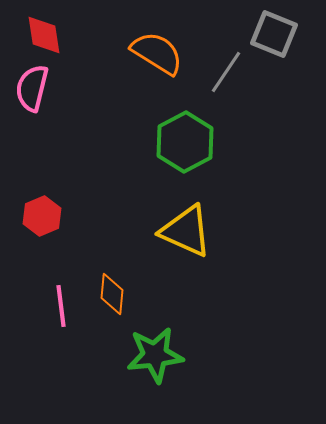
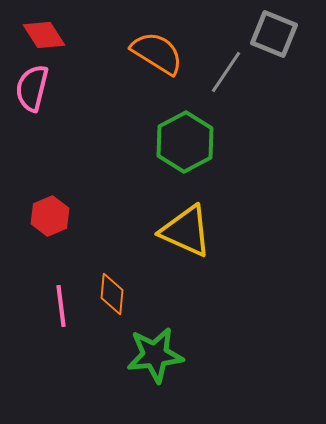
red diamond: rotated 24 degrees counterclockwise
red hexagon: moved 8 px right
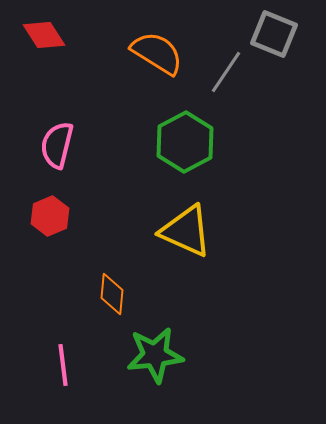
pink semicircle: moved 25 px right, 57 px down
pink line: moved 2 px right, 59 px down
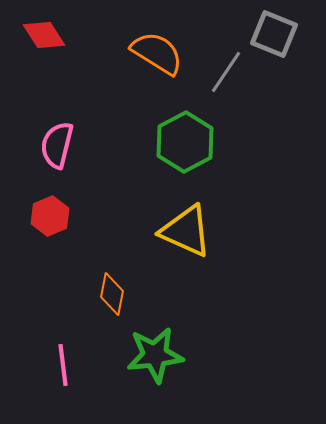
orange diamond: rotated 6 degrees clockwise
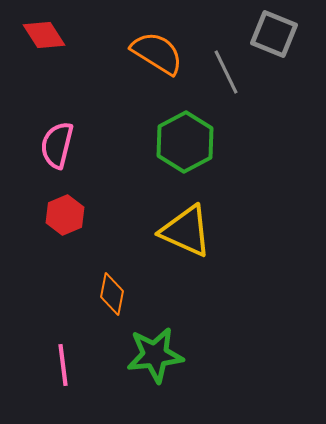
gray line: rotated 60 degrees counterclockwise
red hexagon: moved 15 px right, 1 px up
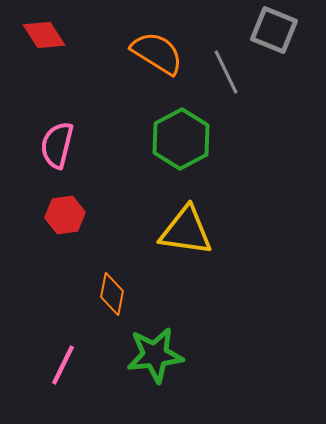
gray square: moved 4 px up
green hexagon: moved 4 px left, 3 px up
red hexagon: rotated 15 degrees clockwise
yellow triangle: rotated 16 degrees counterclockwise
pink line: rotated 33 degrees clockwise
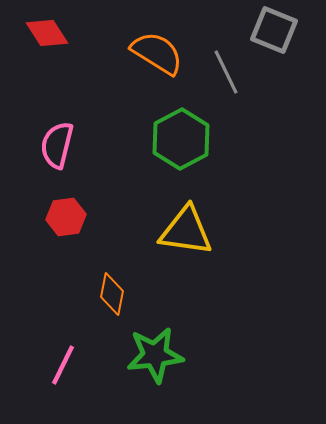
red diamond: moved 3 px right, 2 px up
red hexagon: moved 1 px right, 2 px down
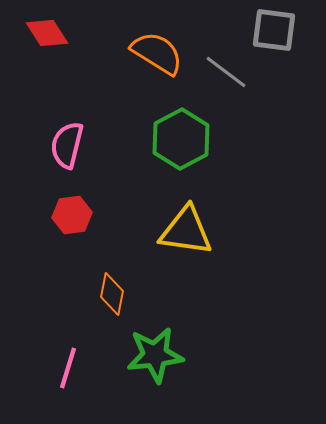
gray square: rotated 15 degrees counterclockwise
gray line: rotated 27 degrees counterclockwise
pink semicircle: moved 10 px right
red hexagon: moved 6 px right, 2 px up
pink line: moved 5 px right, 3 px down; rotated 9 degrees counterclockwise
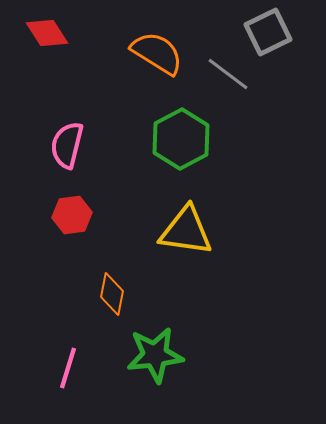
gray square: moved 6 px left, 2 px down; rotated 33 degrees counterclockwise
gray line: moved 2 px right, 2 px down
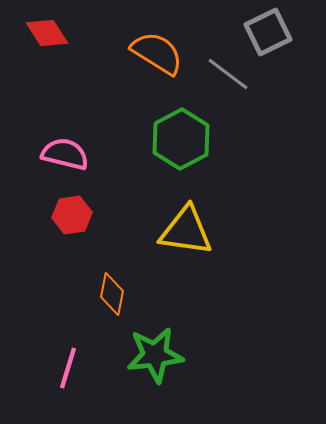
pink semicircle: moved 2 px left, 9 px down; rotated 90 degrees clockwise
